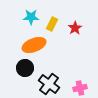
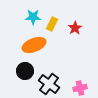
cyan star: moved 2 px right
black circle: moved 3 px down
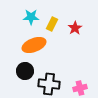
cyan star: moved 2 px left
black cross: rotated 30 degrees counterclockwise
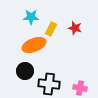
yellow rectangle: moved 1 px left, 5 px down
red star: rotated 24 degrees counterclockwise
pink cross: rotated 24 degrees clockwise
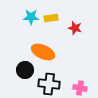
yellow rectangle: moved 11 px up; rotated 56 degrees clockwise
orange ellipse: moved 9 px right, 7 px down; rotated 45 degrees clockwise
black circle: moved 1 px up
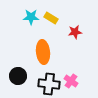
yellow rectangle: rotated 40 degrees clockwise
red star: moved 4 px down; rotated 24 degrees counterclockwise
orange ellipse: rotated 60 degrees clockwise
black circle: moved 7 px left, 6 px down
pink cross: moved 9 px left, 7 px up; rotated 24 degrees clockwise
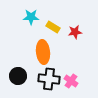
yellow rectangle: moved 2 px right, 9 px down
black cross: moved 5 px up
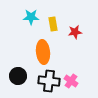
yellow rectangle: moved 3 px up; rotated 48 degrees clockwise
black cross: moved 2 px down
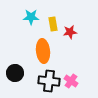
red star: moved 5 px left
orange ellipse: moved 1 px up
black circle: moved 3 px left, 3 px up
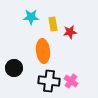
black circle: moved 1 px left, 5 px up
